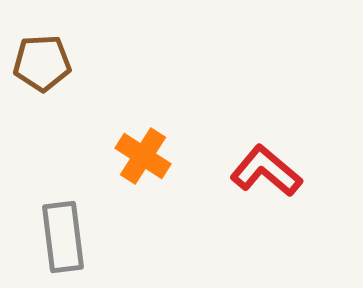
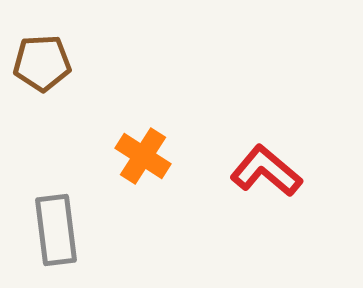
gray rectangle: moved 7 px left, 7 px up
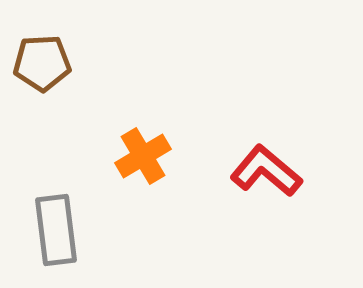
orange cross: rotated 26 degrees clockwise
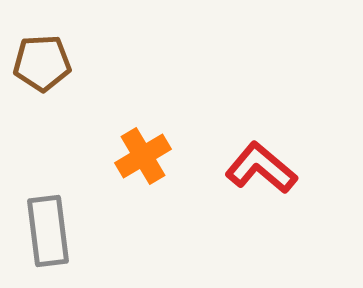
red L-shape: moved 5 px left, 3 px up
gray rectangle: moved 8 px left, 1 px down
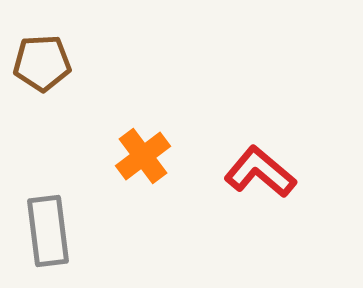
orange cross: rotated 6 degrees counterclockwise
red L-shape: moved 1 px left, 4 px down
